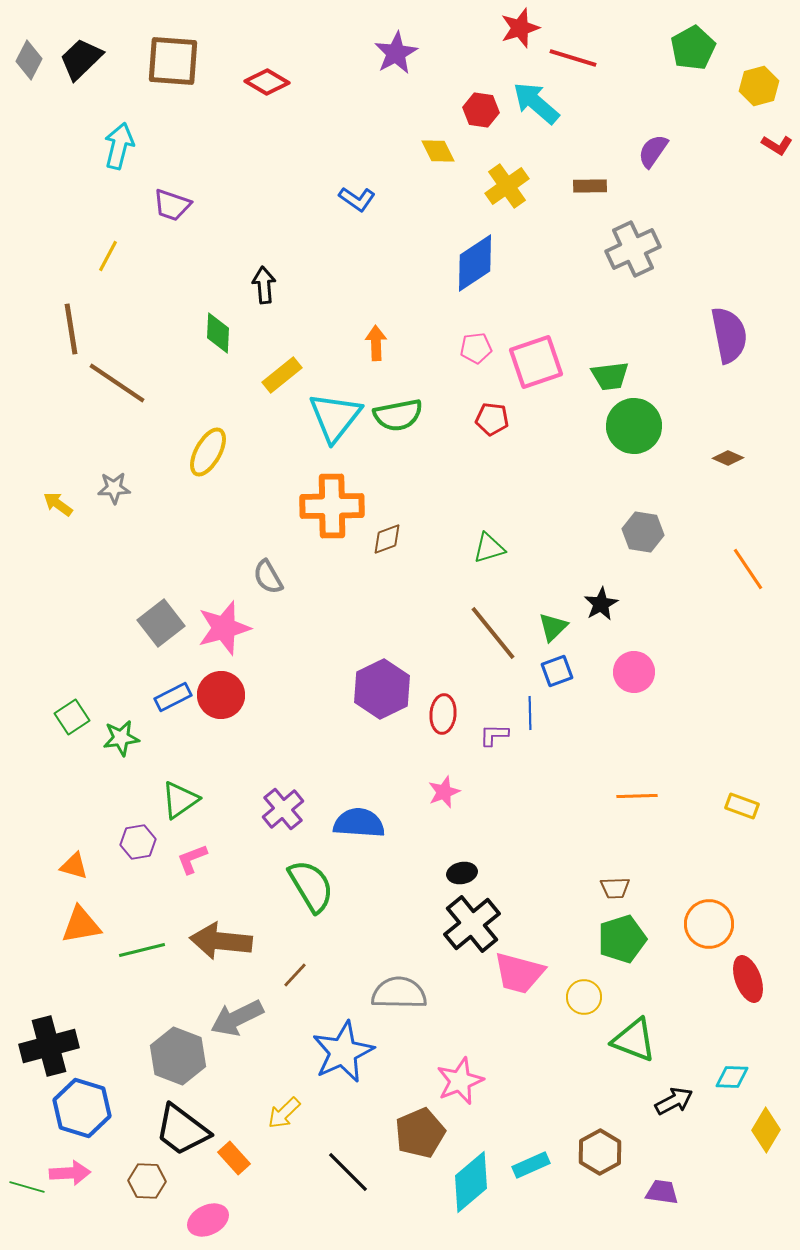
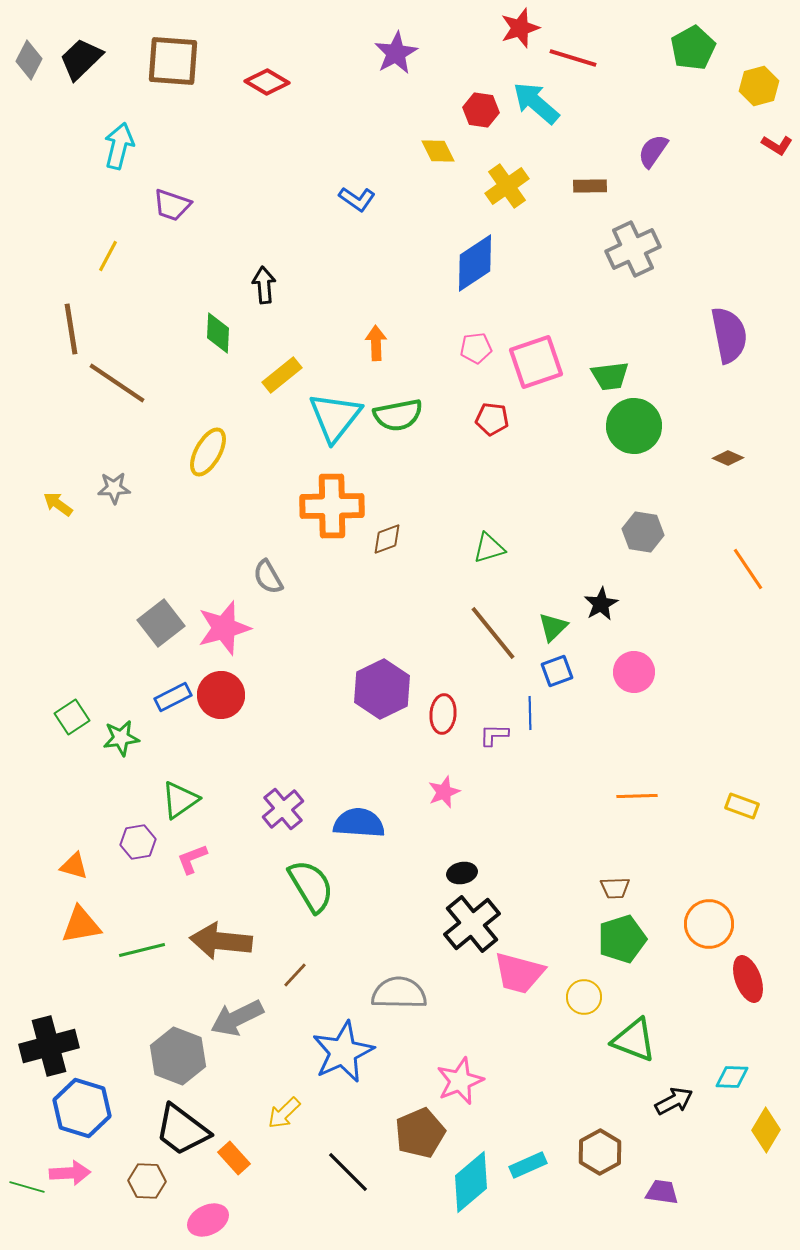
cyan rectangle at (531, 1165): moved 3 px left
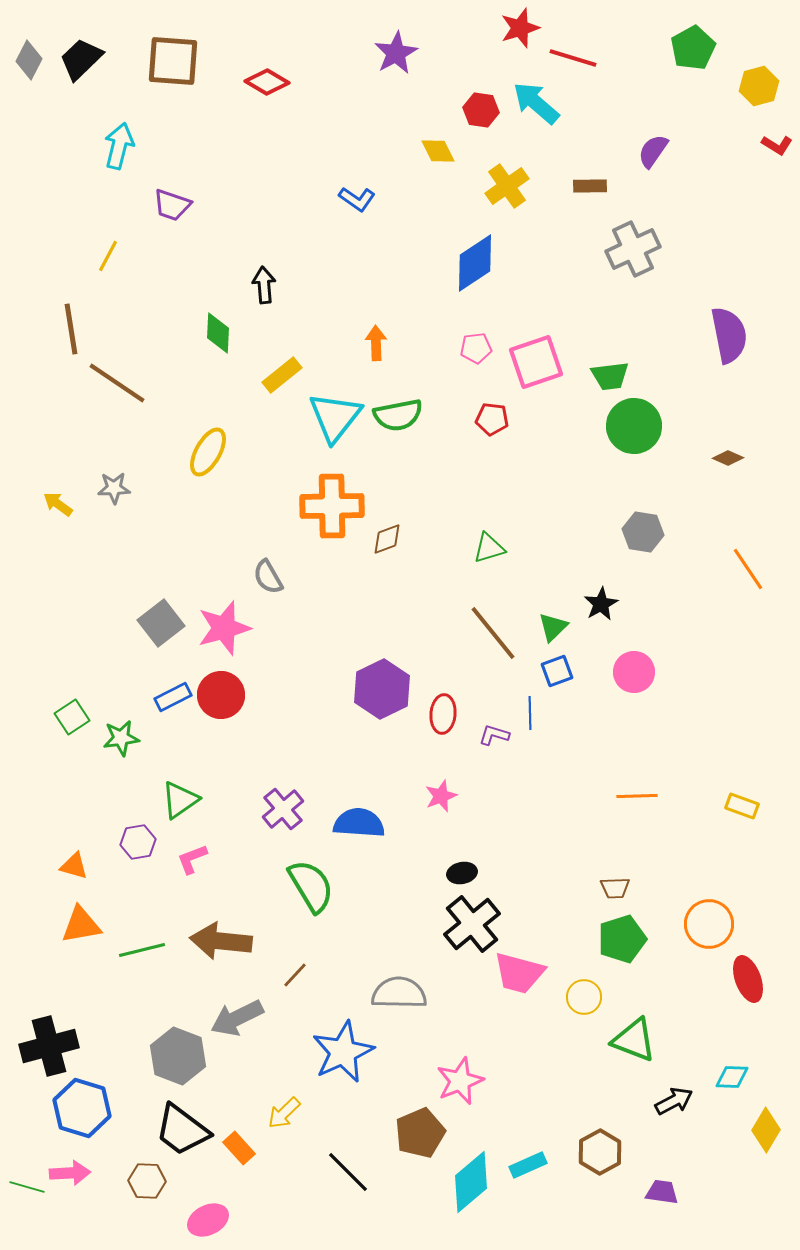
purple L-shape at (494, 735): rotated 16 degrees clockwise
pink star at (444, 792): moved 3 px left, 4 px down
orange rectangle at (234, 1158): moved 5 px right, 10 px up
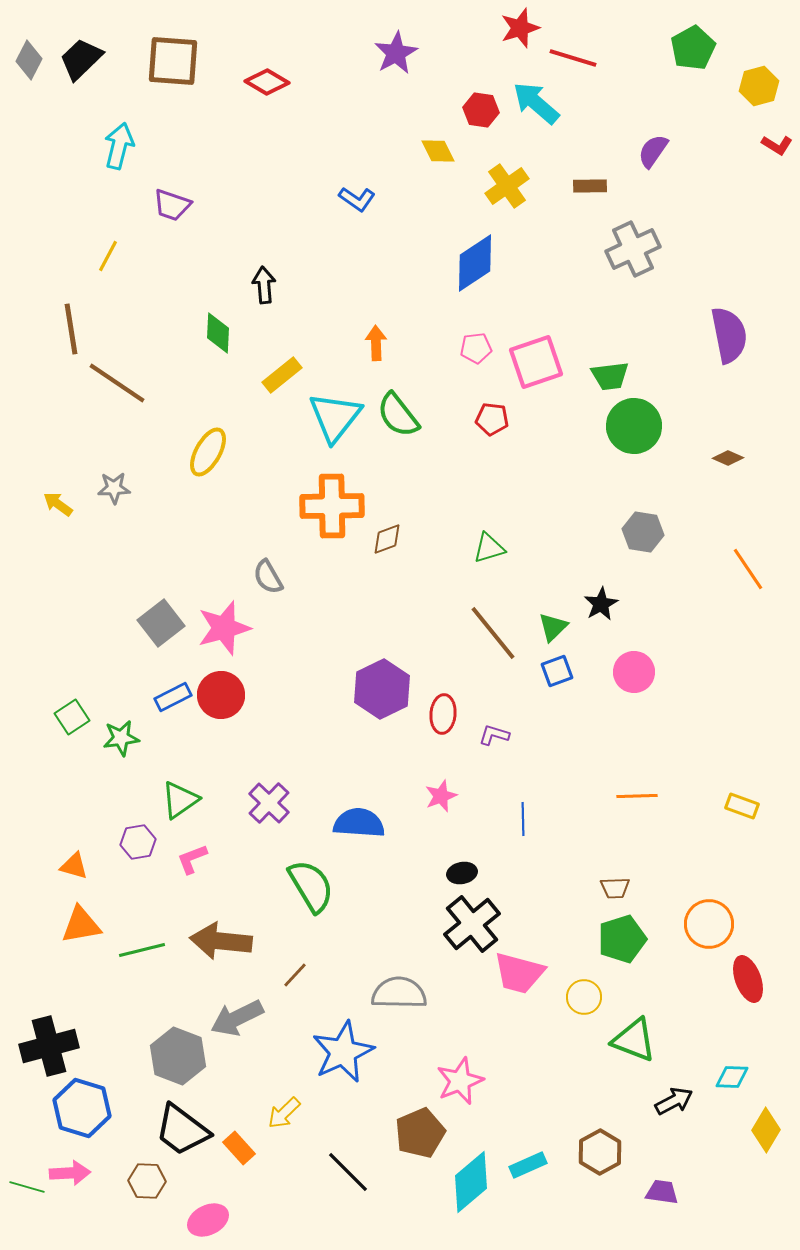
green semicircle at (398, 415): rotated 63 degrees clockwise
blue line at (530, 713): moved 7 px left, 106 px down
purple cross at (283, 809): moved 14 px left, 6 px up; rotated 6 degrees counterclockwise
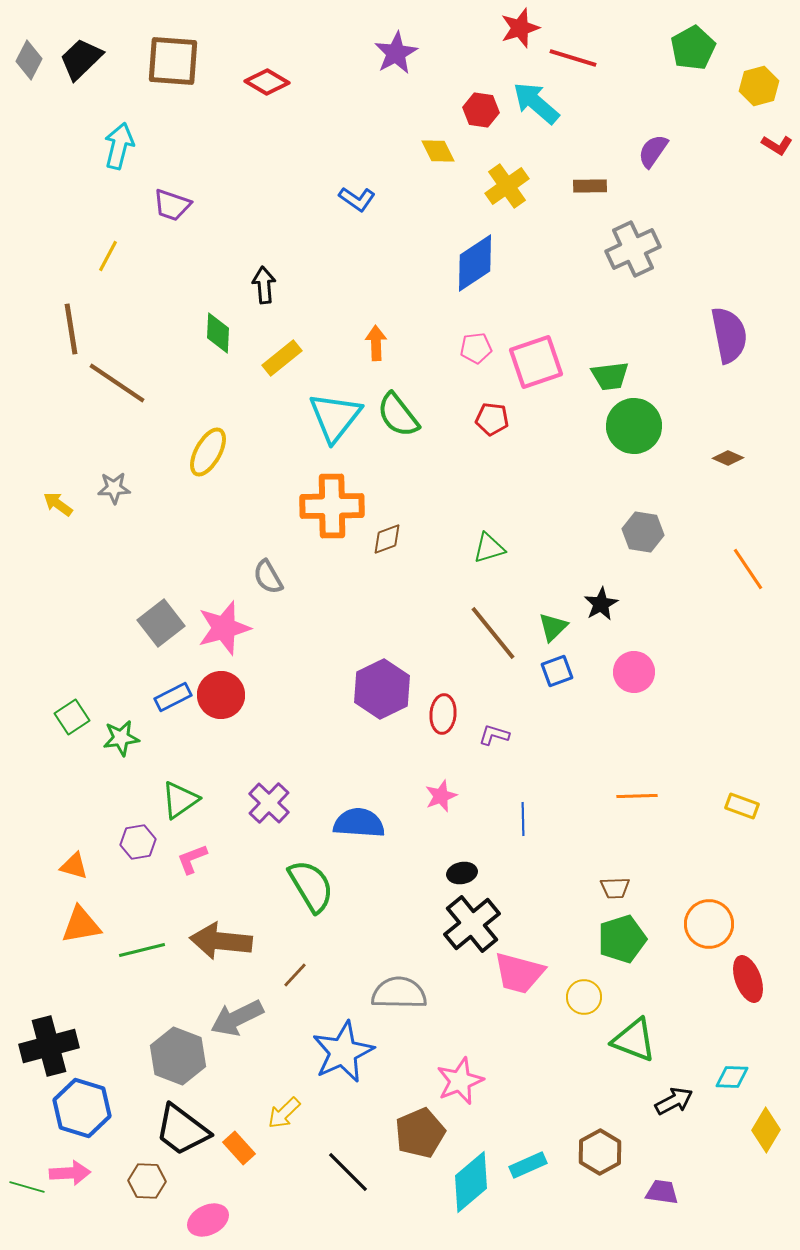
yellow rectangle at (282, 375): moved 17 px up
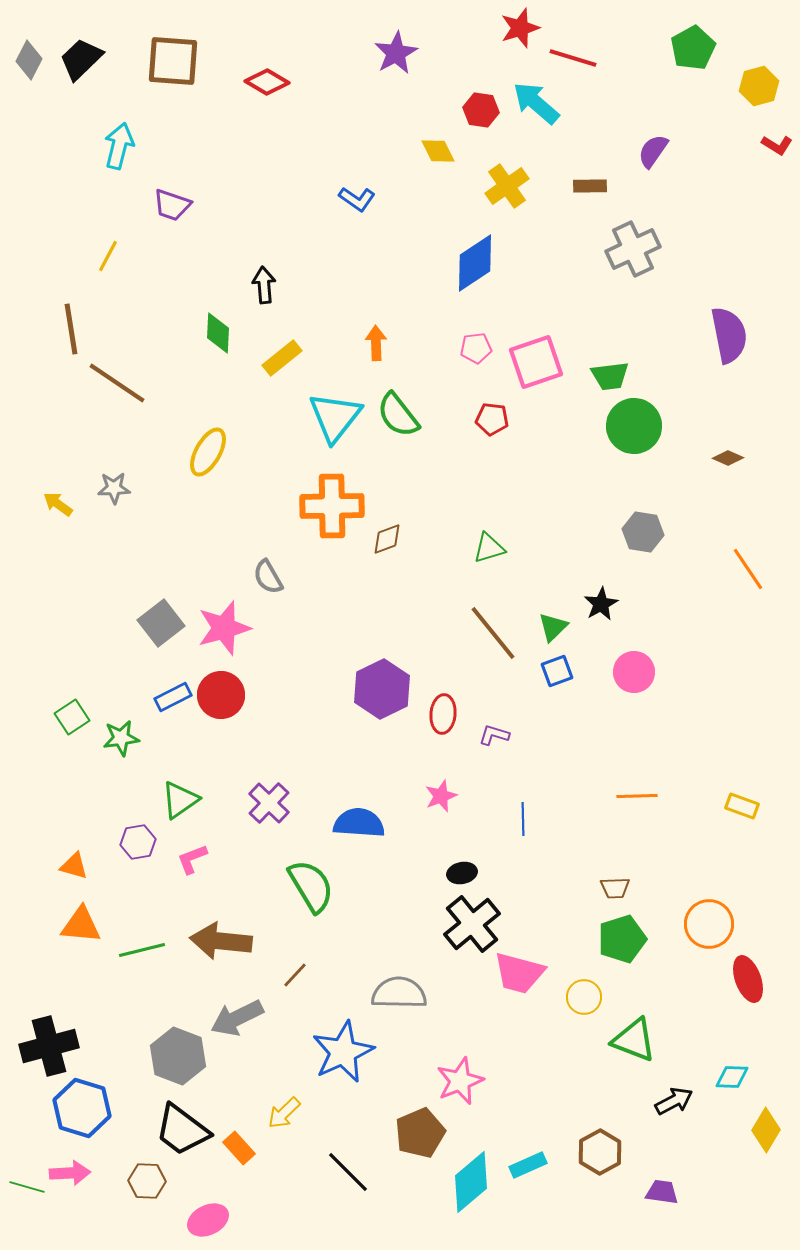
orange triangle at (81, 925): rotated 15 degrees clockwise
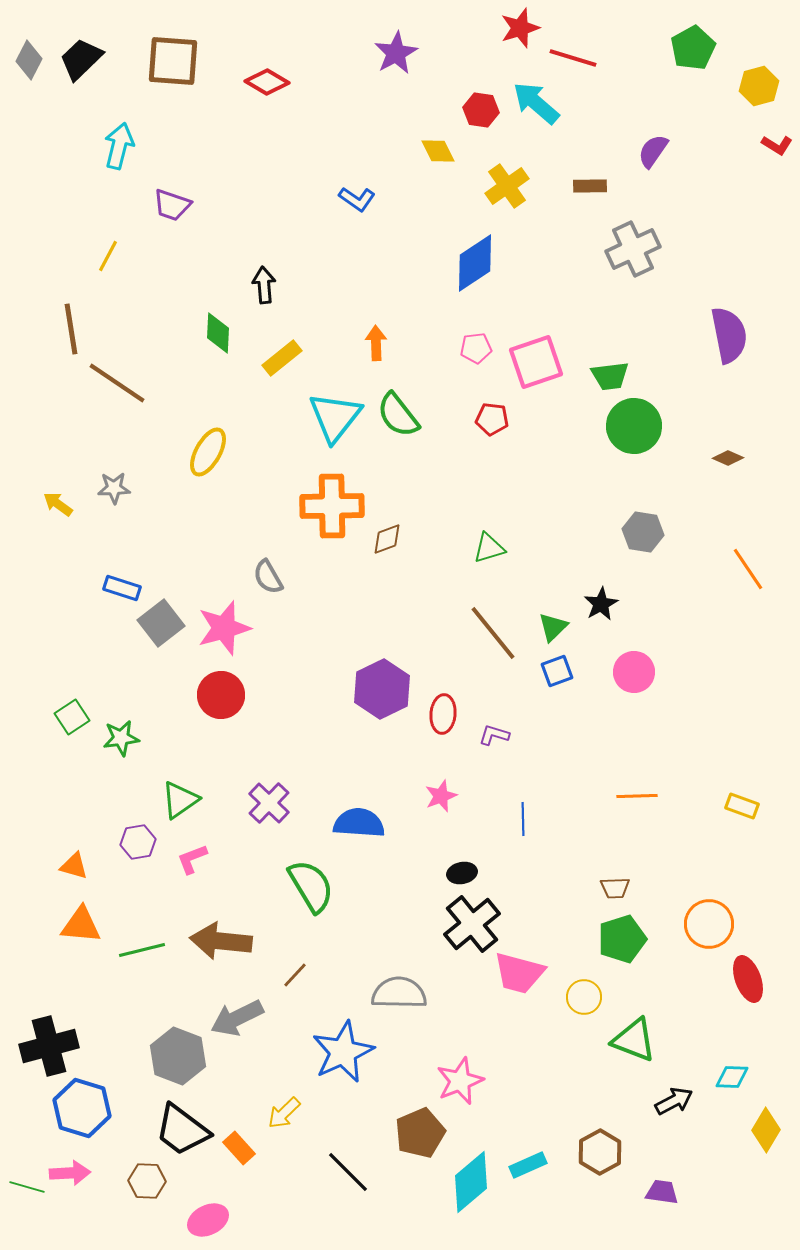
blue rectangle at (173, 697): moved 51 px left, 109 px up; rotated 45 degrees clockwise
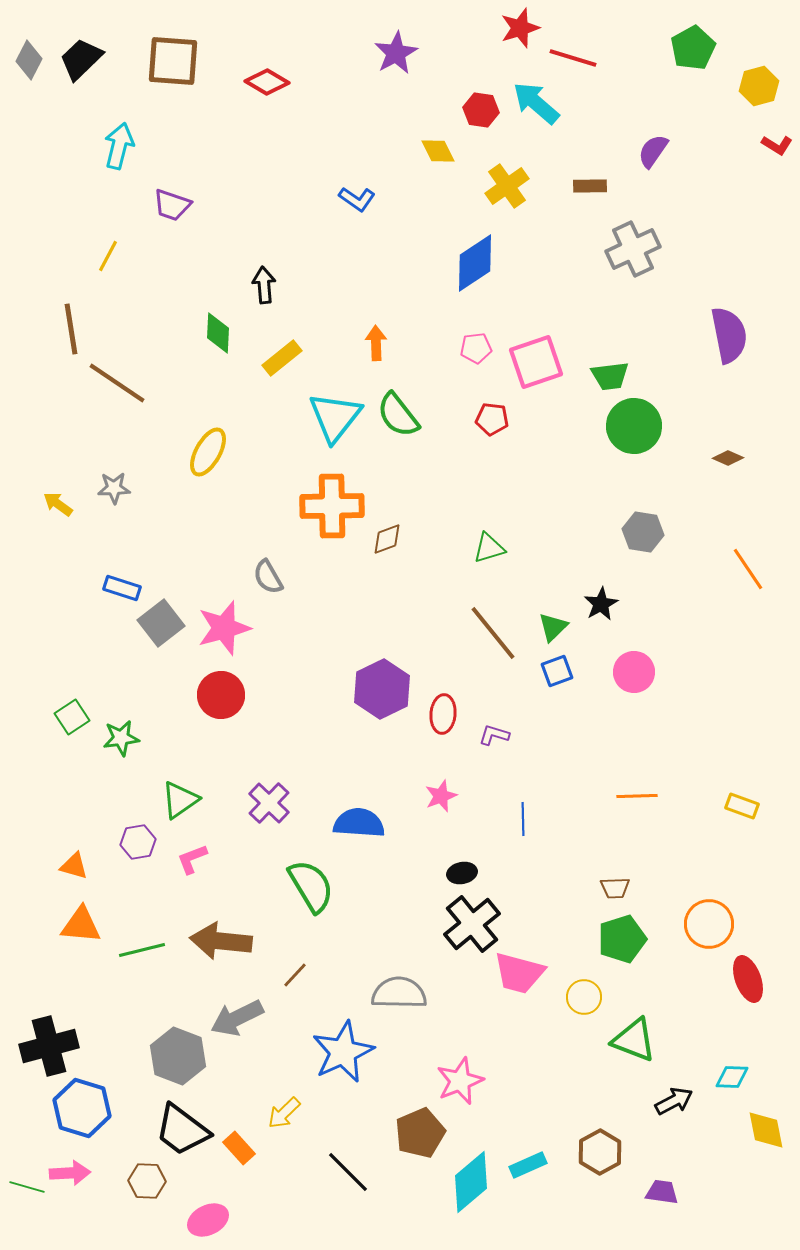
yellow diamond at (766, 1130): rotated 42 degrees counterclockwise
